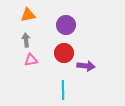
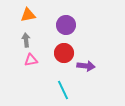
cyan line: rotated 24 degrees counterclockwise
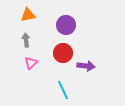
red circle: moved 1 px left
pink triangle: moved 3 px down; rotated 32 degrees counterclockwise
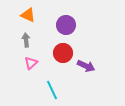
orange triangle: rotated 35 degrees clockwise
purple arrow: rotated 18 degrees clockwise
cyan line: moved 11 px left
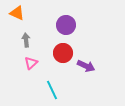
orange triangle: moved 11 px left, 2 px up
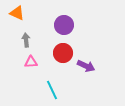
purple circle: moved 2 px left
pink triangle: moved 1 px up; rotated 40 degrees clockwise
